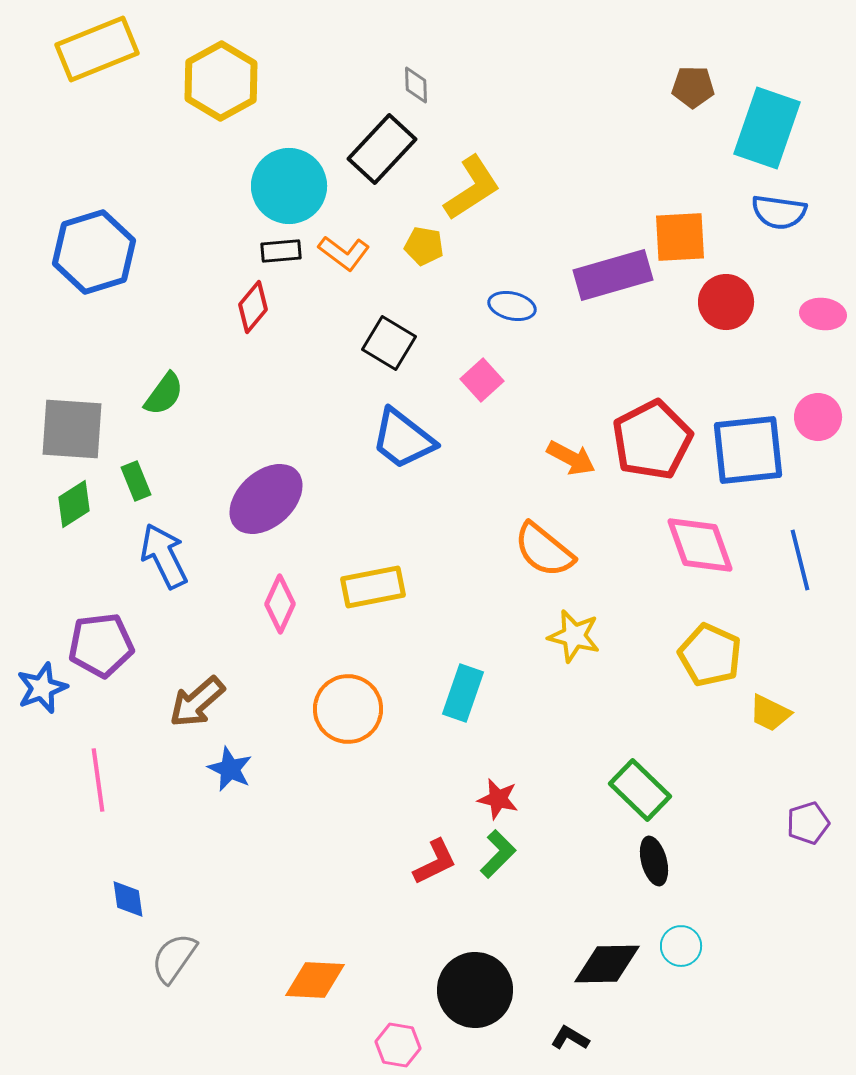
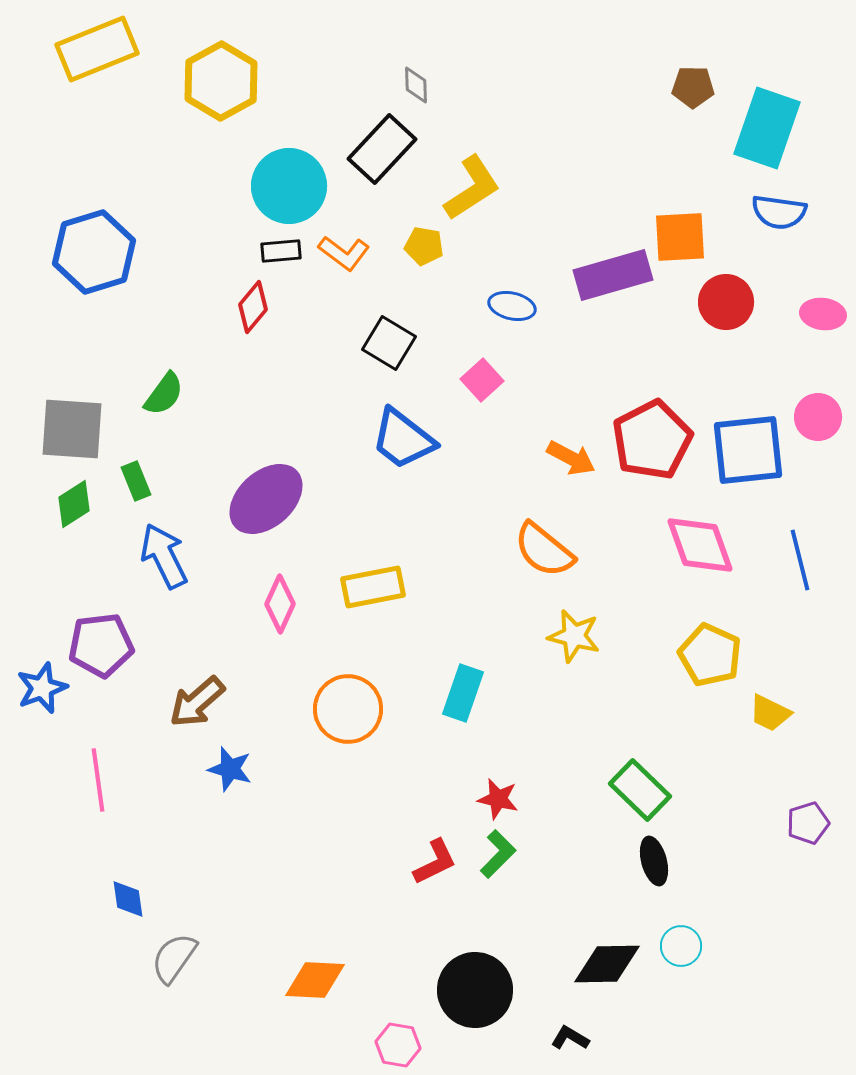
blue star at (230, 769): rotated 9 degrees counterclockwise
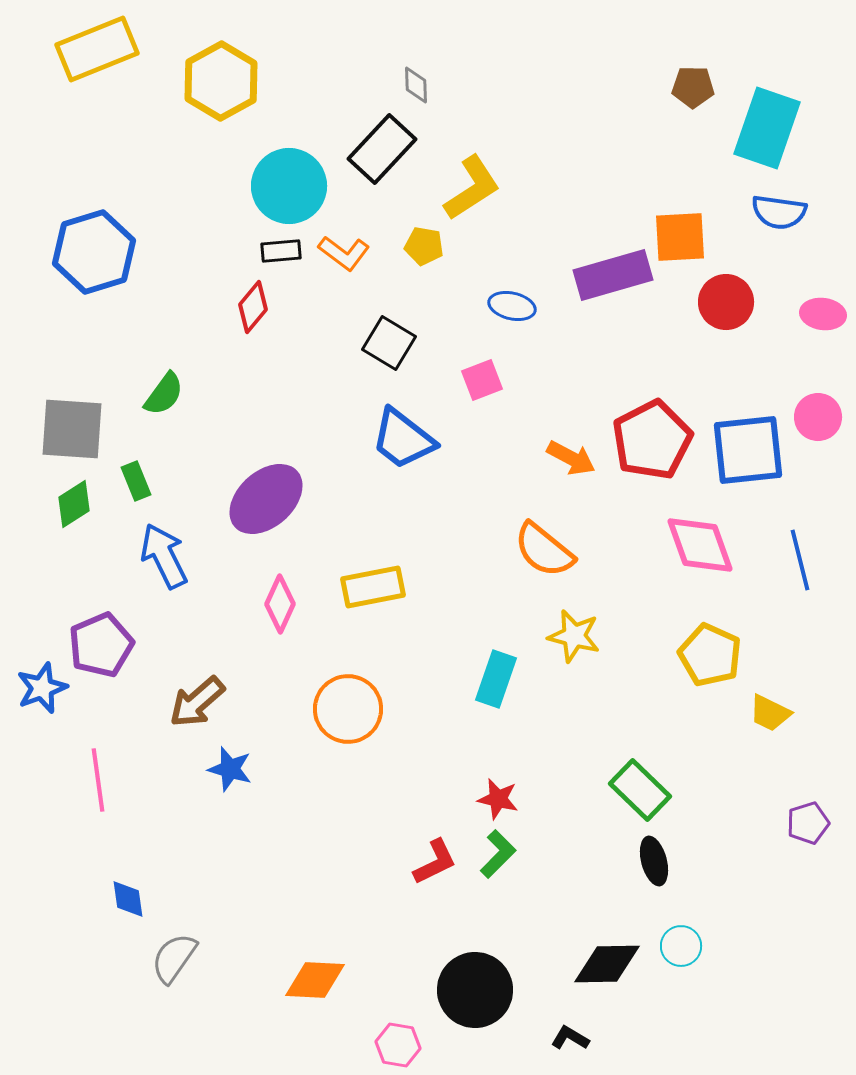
pink square at (482, 380): rotated 21 degrees clockwise
purple pentagon at (101, 645): rotated 16 degrees counterclockwise
cyan rectangle at (463, 693): moved 33 px right, 14 px up
